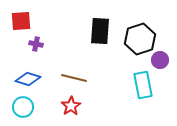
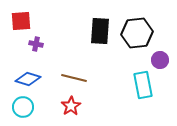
black hexagon: moved 3 px left, 6 px up; rotated 12 degrees clockwise
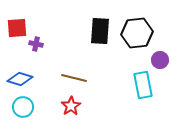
red square: moved 4 px left, 7 px down
blue diamond: moved 8 px left
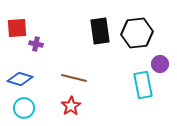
black rectangle: rotated 12 degrees counterclockwise
purple circle: moved 4 px down
cyan circle: moved 1 px right, 1 px down
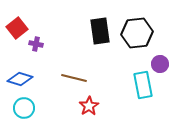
red square: rotated 35 degrees counterclockwise
red star: moved 18 px right
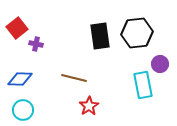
black rectangle: moved 5 px down
blue diamond: rotated 15 degrees counterclockwise
cyan circle: moved 1 px left, 2 px down
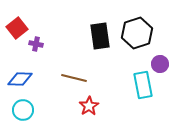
black hexagon: rotated 12 degrees counterclockwise
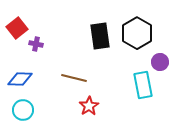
black hexagon: rotated 12 degrees counterclockwise
purple circle: moved 2 px up
